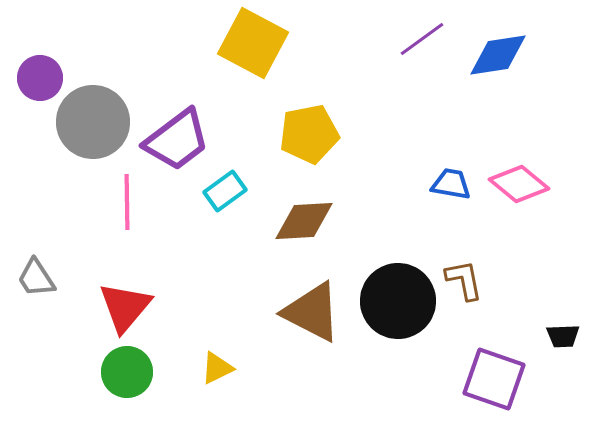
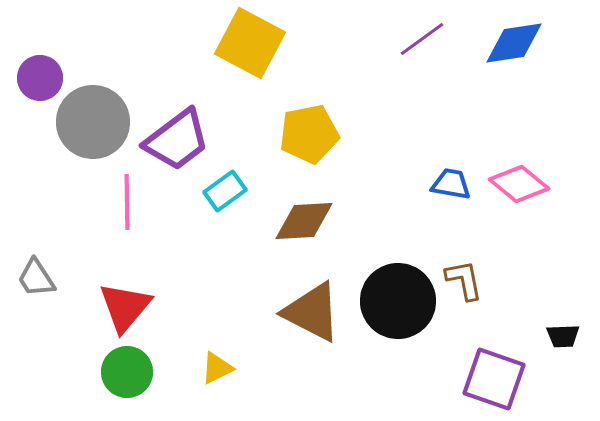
yellow square: moved 3 px left
blue diamond: moved 16 px right, 12 px up
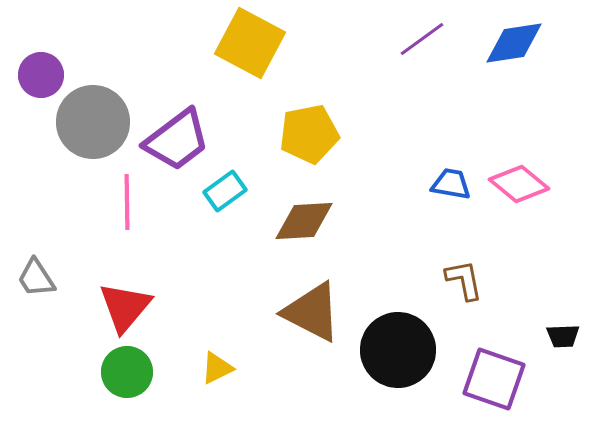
purple circle: moved 1 px right, 3 px up
black circle: moved 49 px down
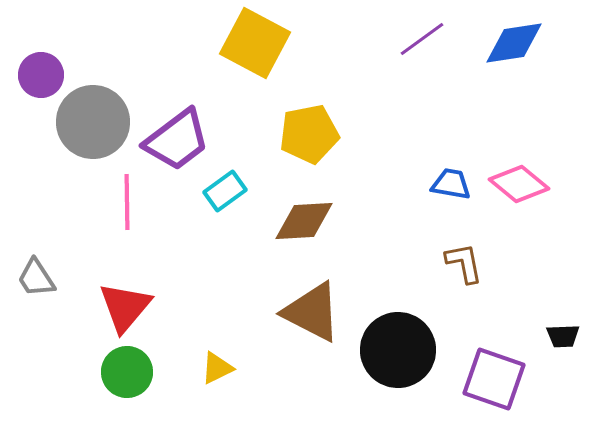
yellow square: moved 5 px right
brown L-shape: moved 17 px up
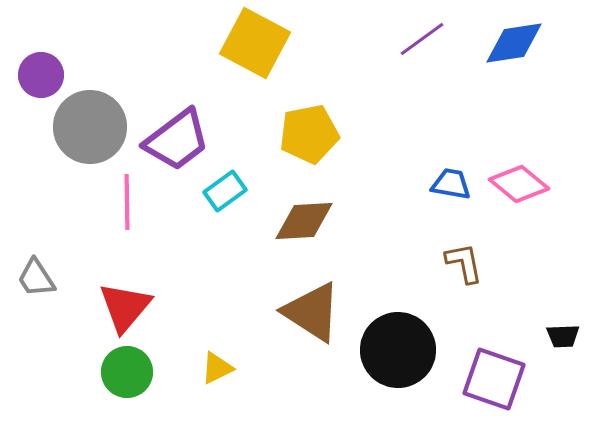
gray circle: moved 3 px left, 5 px down
brown triangle: rotated 6 degrees clockwise
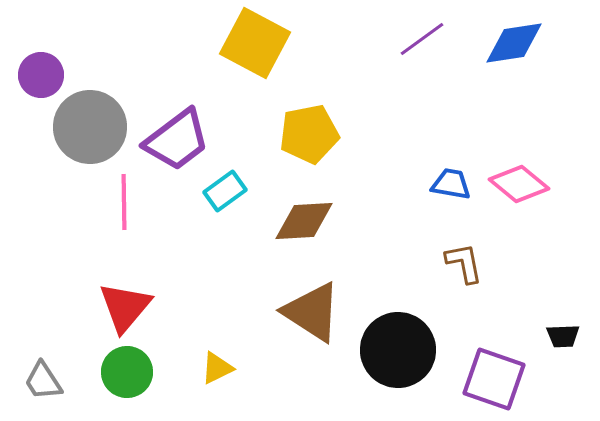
pink line: moved 3 px left
gray trapezoid: moved 7 px right, 103 px down
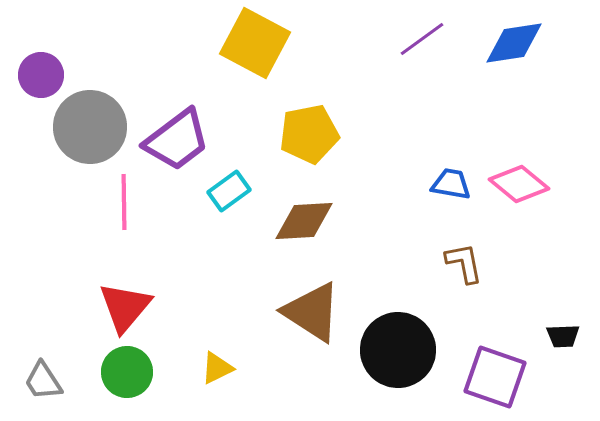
cyan rectangle: moved 4 px right
purple square: moved 1 px right, 2 px up
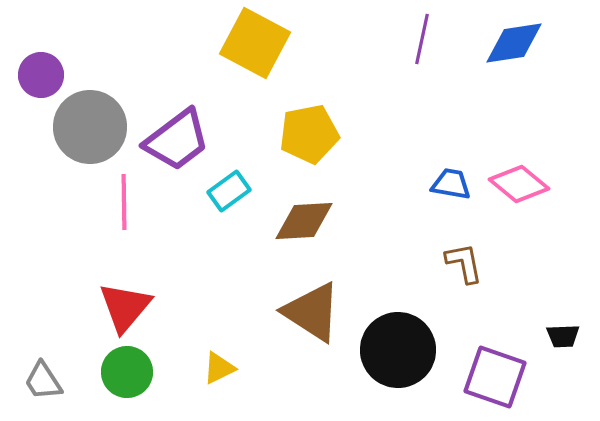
purple line: rotated 42 degrees counterclockwise
yellow triangle: moved 2 px right
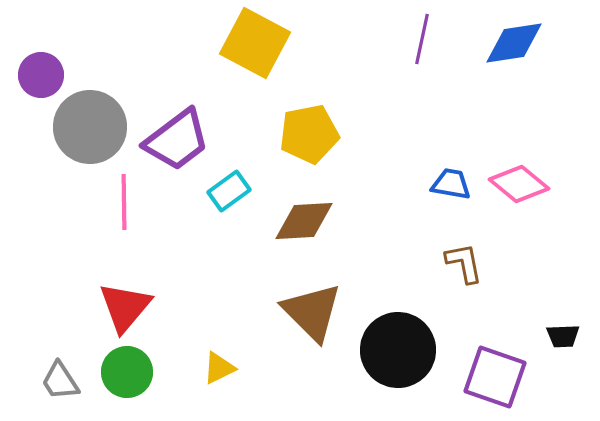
brown triangle: rotated 12 degrees clockwise
gray trapezoid: moved 17 px right
